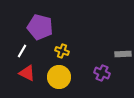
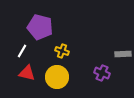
red triangle: rotated 12 degrees counterclockwise
yellow circle: moved 2 px left
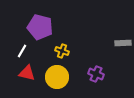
gray rectangle: moved 11 px up
purple cross: moved 6 px left, 1 px down
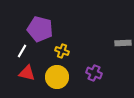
purple pentagon: moved 2 px down
purple cross: moved 2 px left, 1 px up
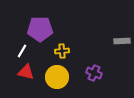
purple pentagon: rotated 15 degrees counterclockwise
gray rectangle: moved 1 px left, 2 px up
yellow cross: rotated 24 degrees counterclockwise
red triangle: moved 1 px left, 1 px up
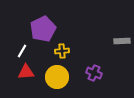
purple pentagon: moved 3 px right; rotated 25 degrees counterclockwise
red triangle: rotated 18 degrees counterclockwise
